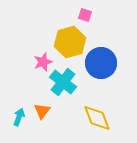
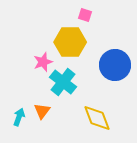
yellow hexagon: rotated 16 degrees clockwise
blue circle: moved 14 px right, 2 px down
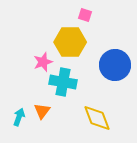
cyan cross: rotated 28 degrees counterclockwise
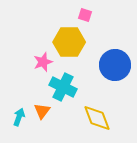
yellow hexagon: moved 1 px left
cyan cross: moved 5 px down; rotated 16 degrees clockwise
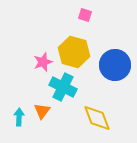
yellow hexagon: moved 5 px right, 10 px down; rotated 16 degrees clockwise
cyan arrow: rotated 18 degrees counterclockwise
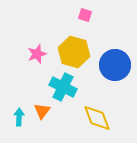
pink star: moved 6 px left, 8 px up
